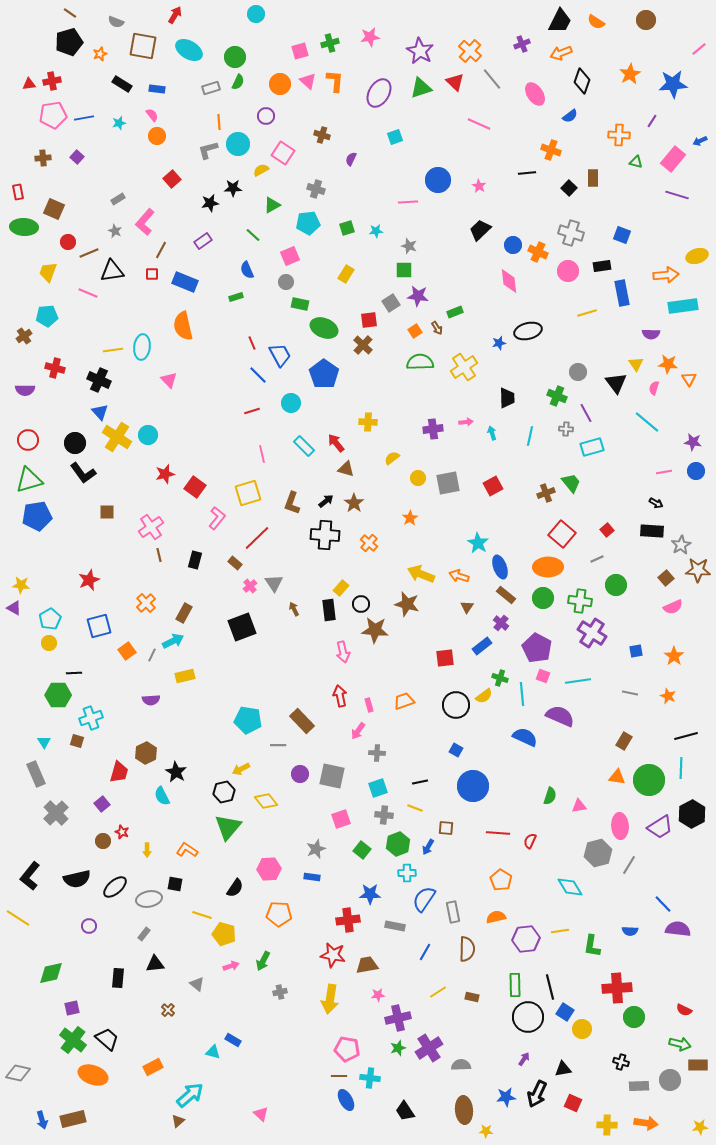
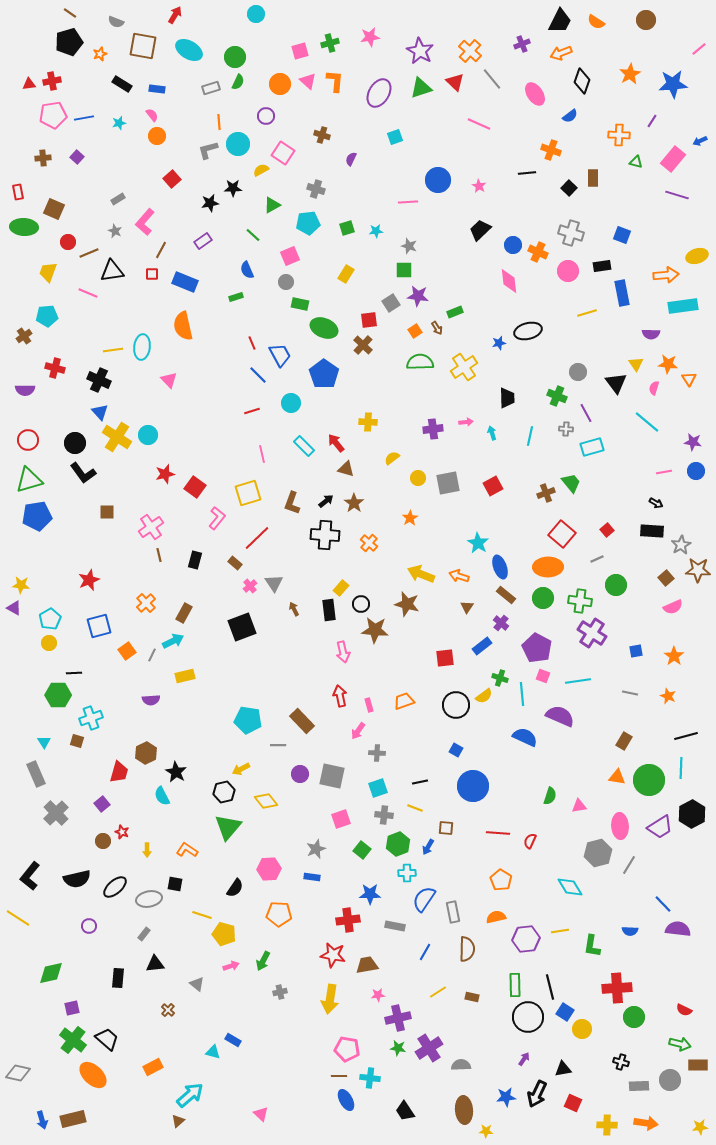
green star at (398, 1048): rotated 28 degrees clockwise
orange ellipse at (93, 1075): rotated 24 degrees clockwise
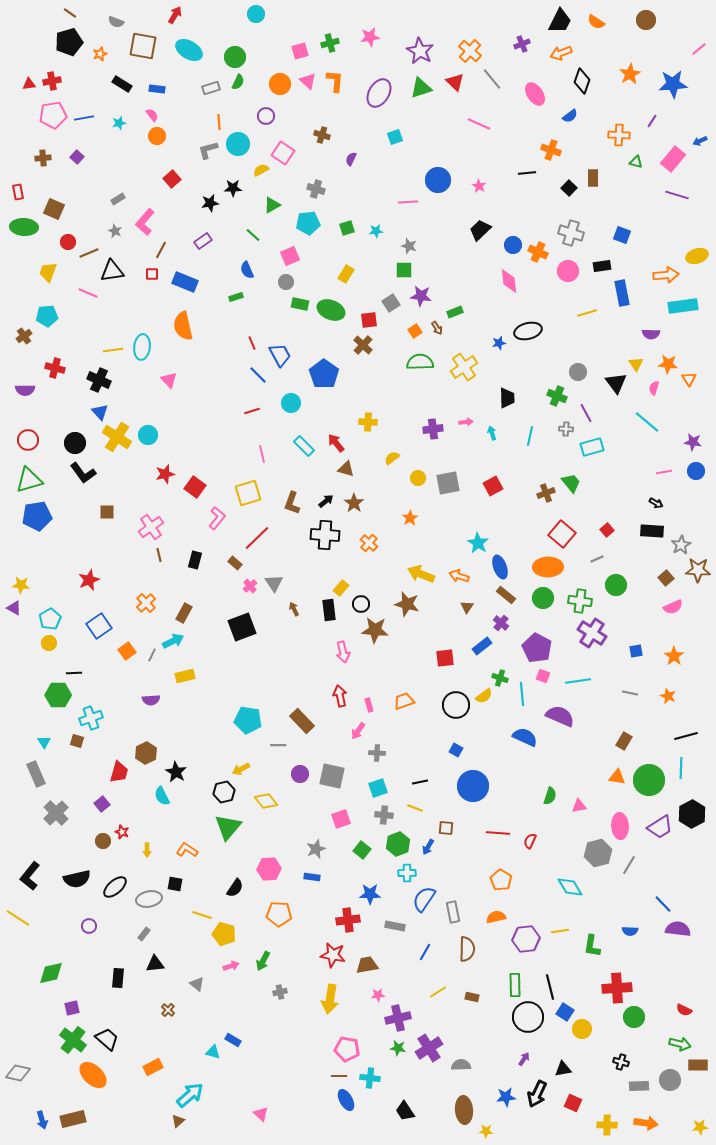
purple star at (418, 296): moved 3 px right
green ellipse at (324, 328): moved 7 px right, 18 px up
blue square at (99, 626): rotated 20 degrees counterclockwise
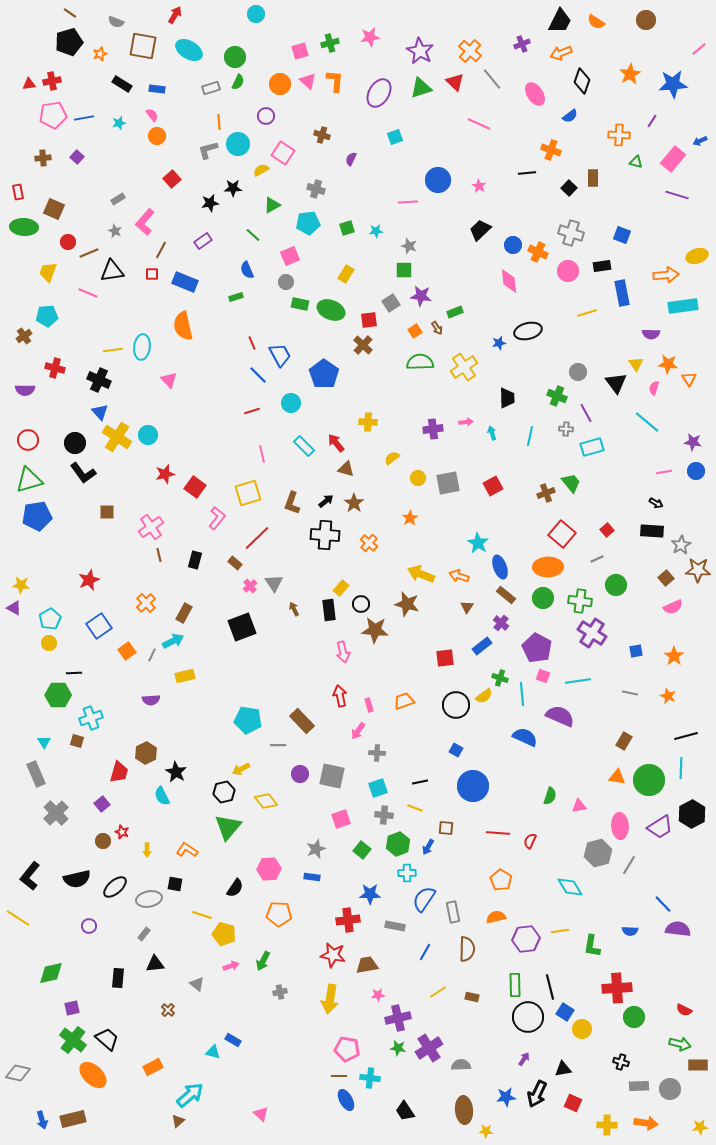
gray circle at (670, 1080): moved 9 px down
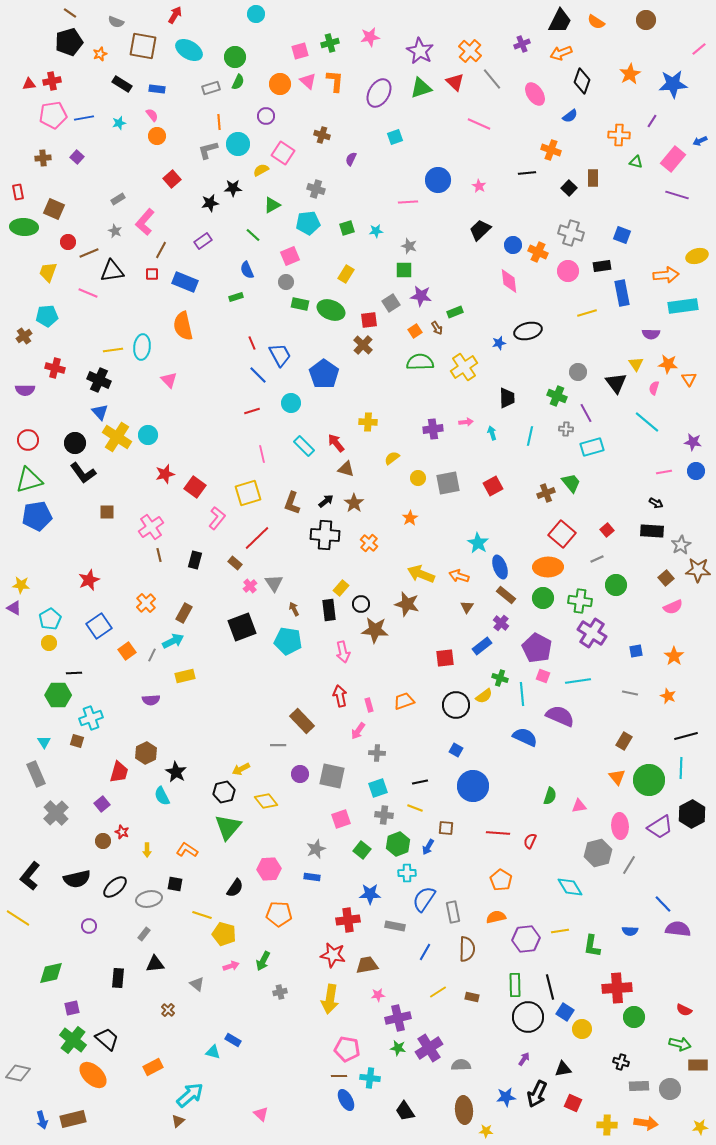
cyan pentagon at (248, 720): moved 40 px right, 79 px up
orange triangle at (617, 777): rotated 42 degrees clockwise
